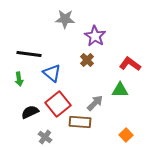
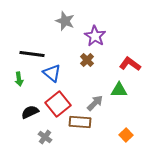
gray star: moved 2 px down; rotated 18 degrees clockwise
black line: moved 3 px right
green triangle: moved 1 px left
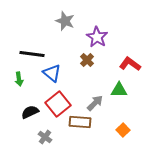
purple star: moved 2 px right, 1 px down
orange square: moved 3 px left, 5 px up
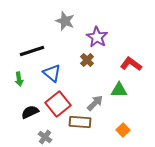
black line: moved 3 px up; rotated 25 degrees counterclockwise
red L-shape: moved 1 px right
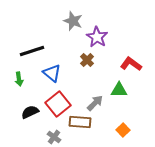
gray star: moved 8 px right
gray cross: moved 9 px right
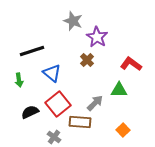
green arrow: moved 1 px down
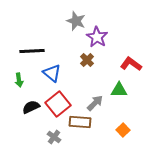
gray star: moved 3 px right
black line: rotated 15 degrees clockwise
black semicircle: moved 1 px right, 5 px up
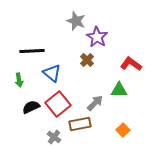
brown rectangle: moved 2 px down; rotated 15 degrees counterclockwise
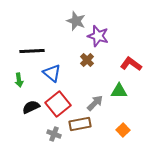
purple star: moved 1 px right, 1 px up; rotated 15 degrees counterclockwise
green triangle: moved 1 px down
gray cross: moved 3 px up; rotated 16 degrees counterclockwise
